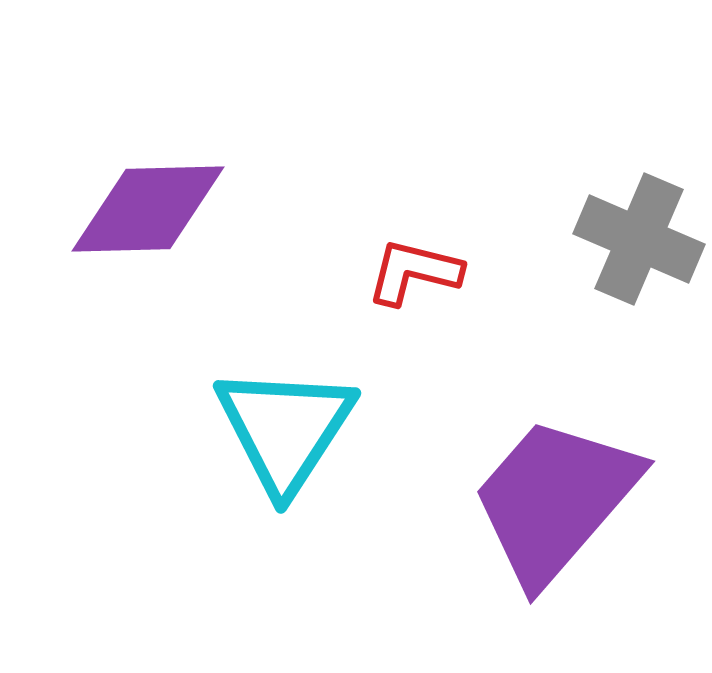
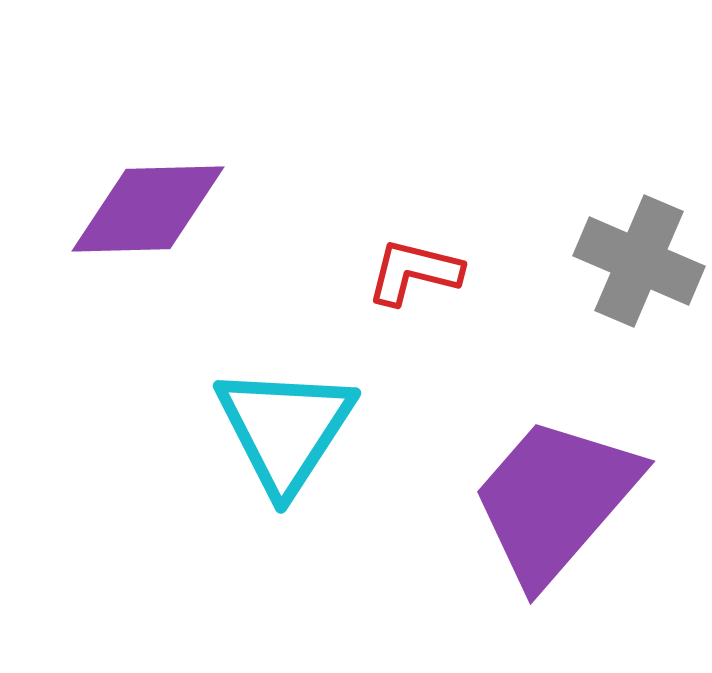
gray cross: moved 22 px down
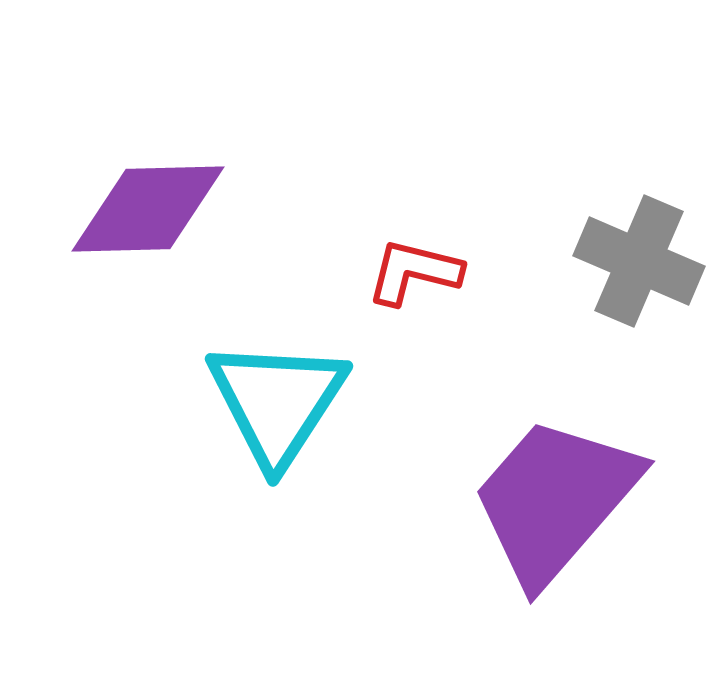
cyan triangle: moved 8 px left, 27 px up
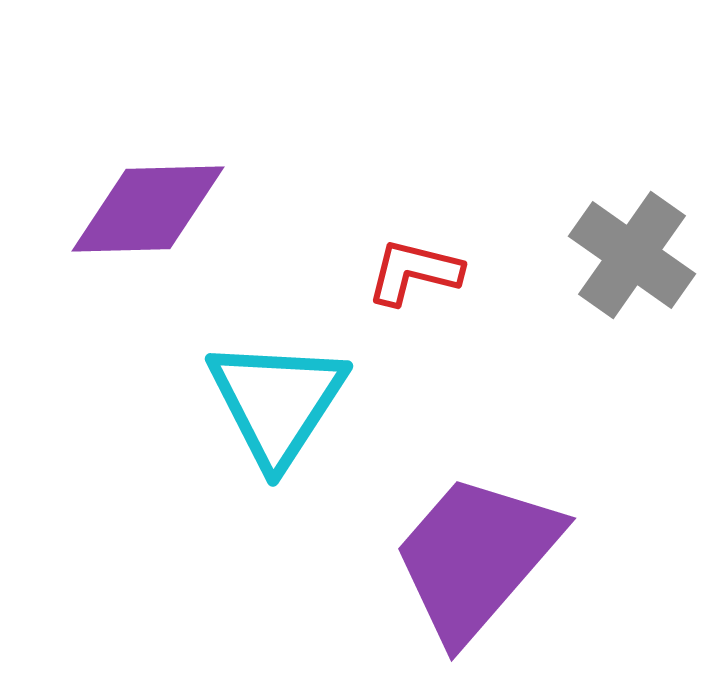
gray cross: moved 7 px left, 6 px up; rotated 12 degrees clockwise
purple trapezoid: moved 79 px left, 57 px down
